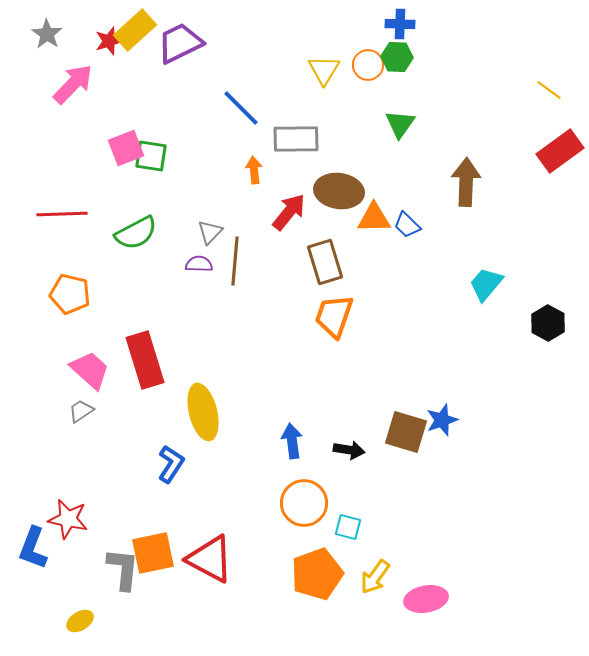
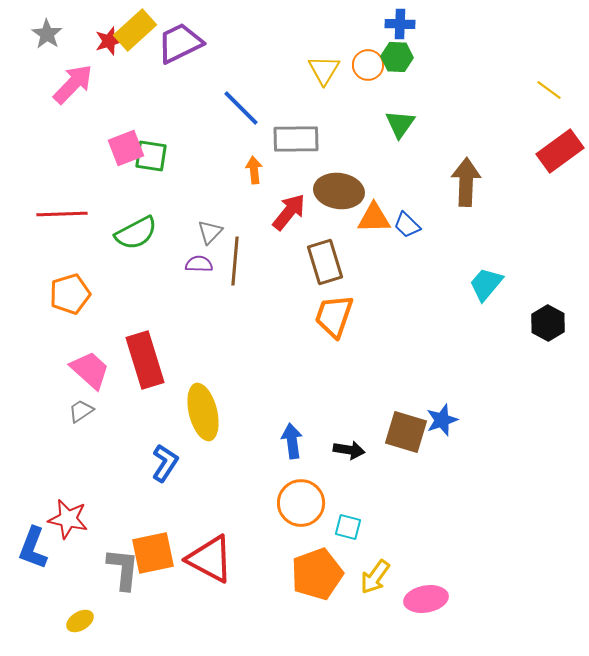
orange pentagon at (70, 294): rotated 30 degrees counterclockwise
blue L-shape at (171, 464): moved 6 px left, 1 px up
orange circle at (304, 503): moved 3 px left
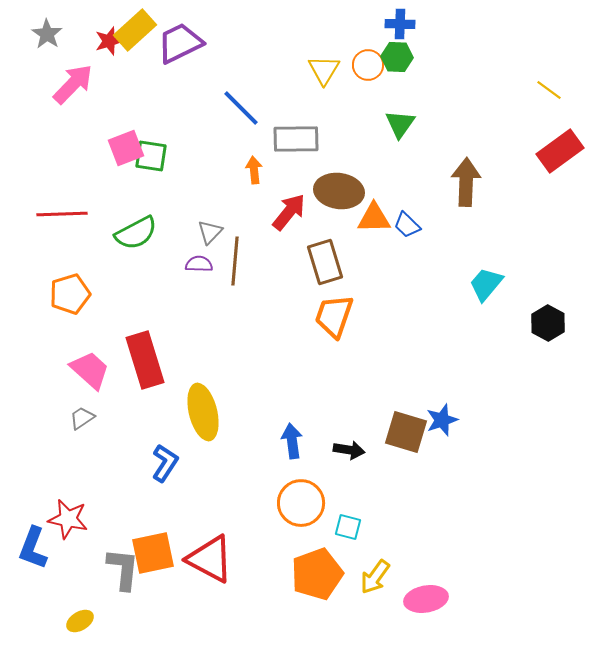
gray trapezoid at (81, 411): moved 1 px right, 7 px down
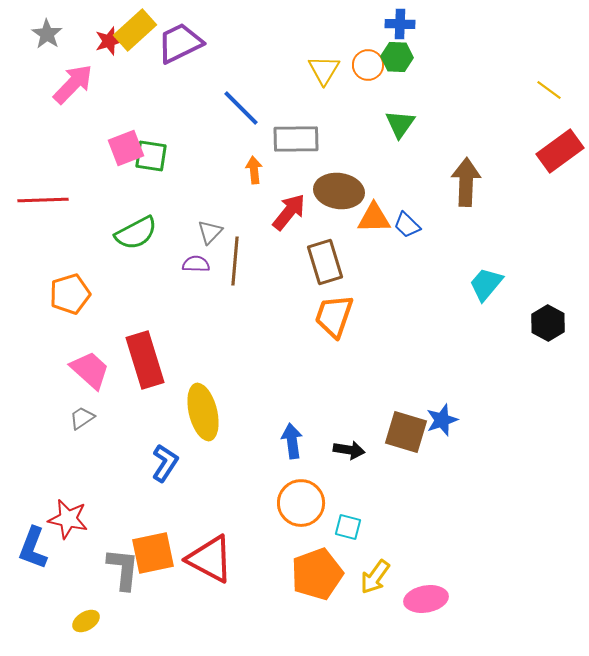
red line at (62, 214): moved 19 px left, 14 px up
purple semicircle at (199, 264): moved 3 px left
yellow ellipse at (80, 621): moved 6 px right
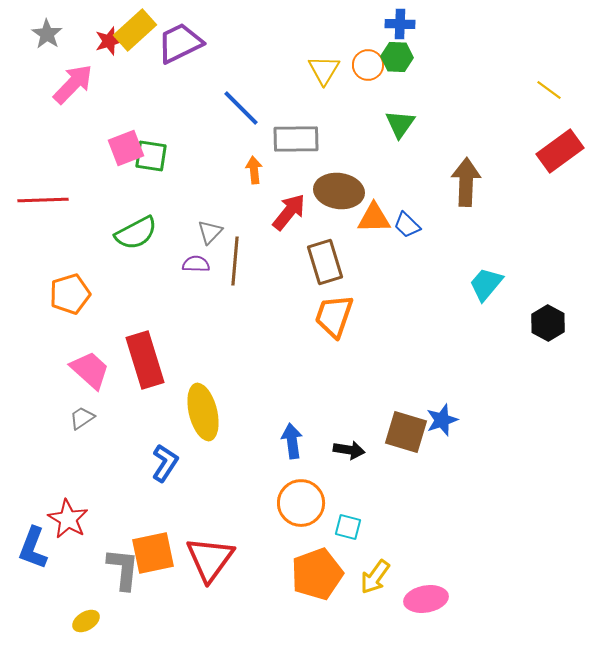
red star at (68, 519): rotated 18 degrees clockwise
red triangle at (210, 559): rotated 38 degrees clockwise
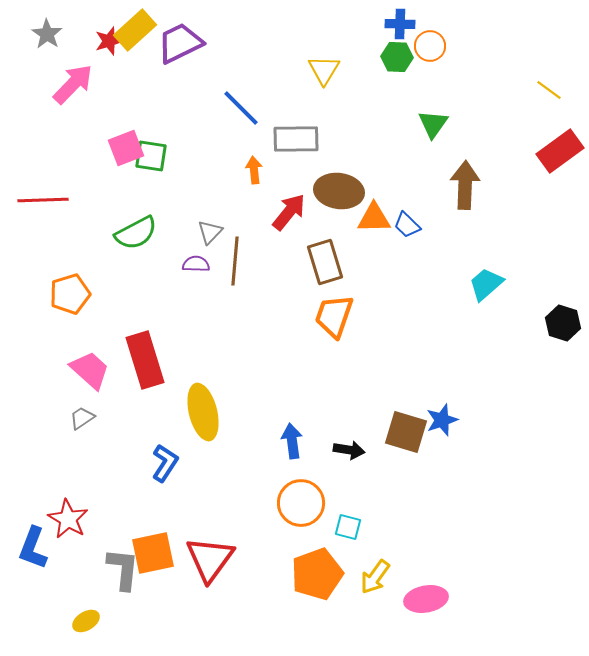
orange circle at (368, 65): moved 62 px right, 19 px up
green triangle at (400, 124): moved 33 px right
brown arrow at (466, 182): moved 1 px left, 3 px down
cyan trapezoid at (486, 284): rotated 9 degrees clockwise
black hexagon at (548, 323): moved 15 px right; rotated 12 degrees counterclockwise
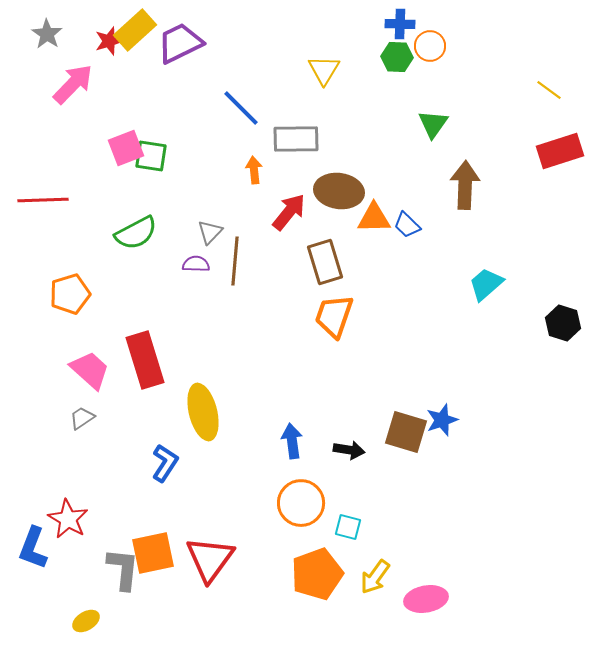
red rectangle at (560, 151): rotated 18 degrees clockwise
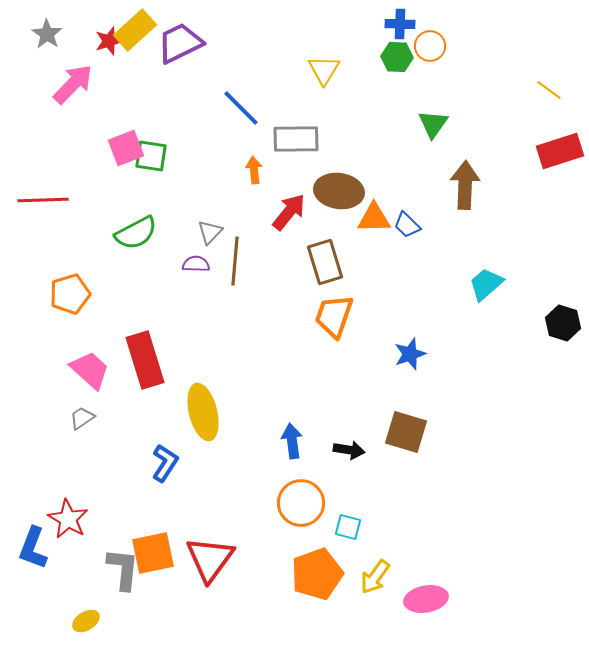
blue star at (442, 420): moved 32 px left, 66 px up
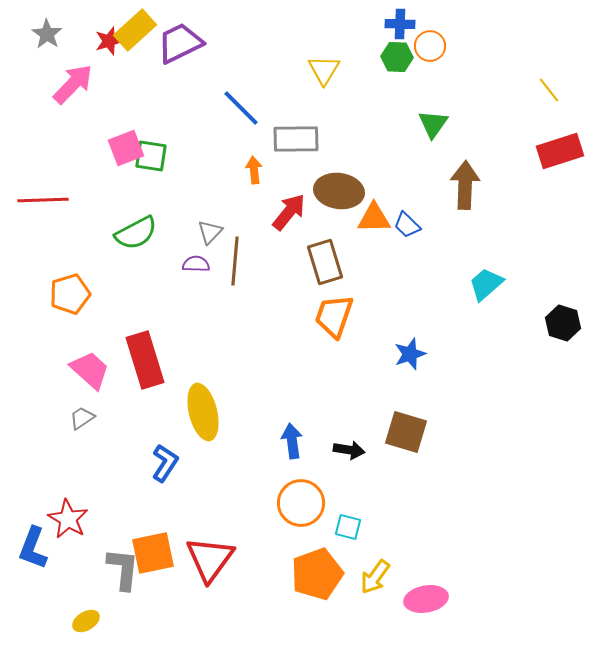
yellow line at (549, 90): rotated 16 degrees clockwise
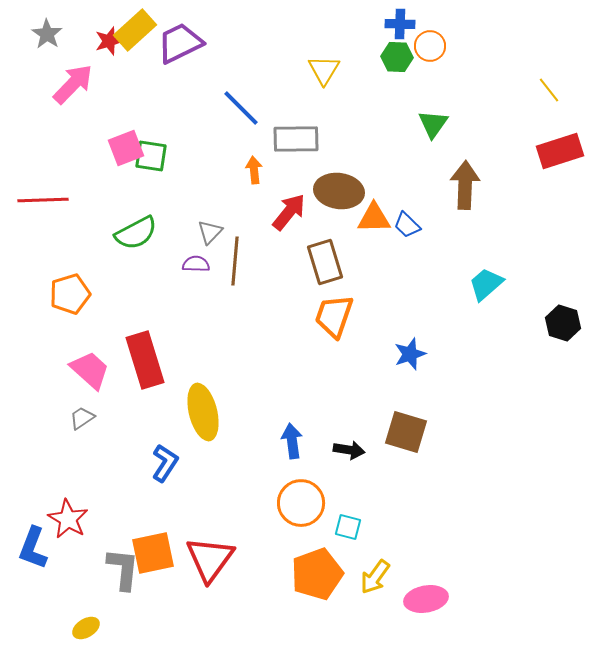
yellow ellipse at (86, 621): moved 7 px down
